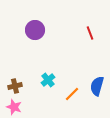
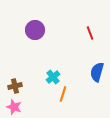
cyan cross: moved 5 px right, 3 px up
blue semicircle: moved 14 px up
orange line: moved 9 px left; rotated 28 degrees counterclockwise
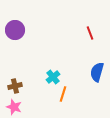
purple circle: moved 20 px left
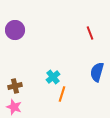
orange line: moved 1 px left
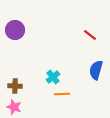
red line: moved 2 px down; rotated 32 degrees counterclockwise
blue semicircle: moved 1 px left, 2 px up
brown cross: rotated 16 degrees clockwise
orange line: rotated 70 degrees clockwise
